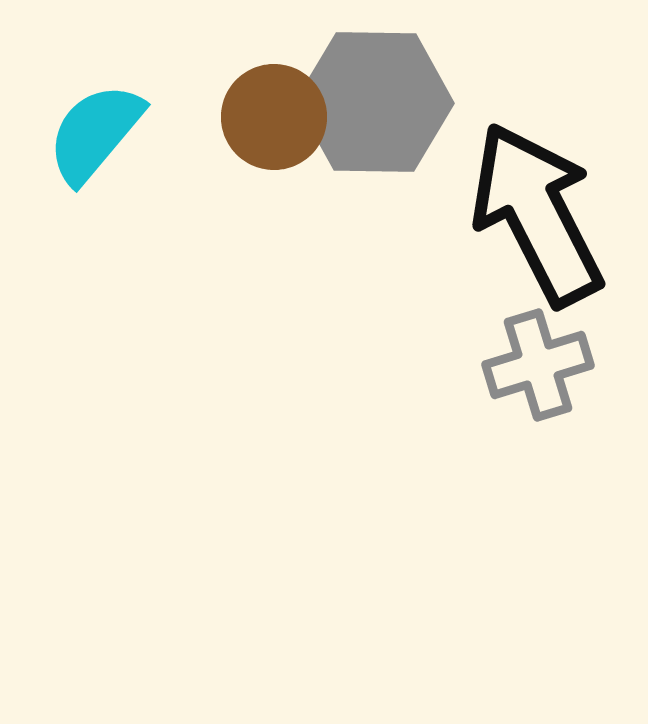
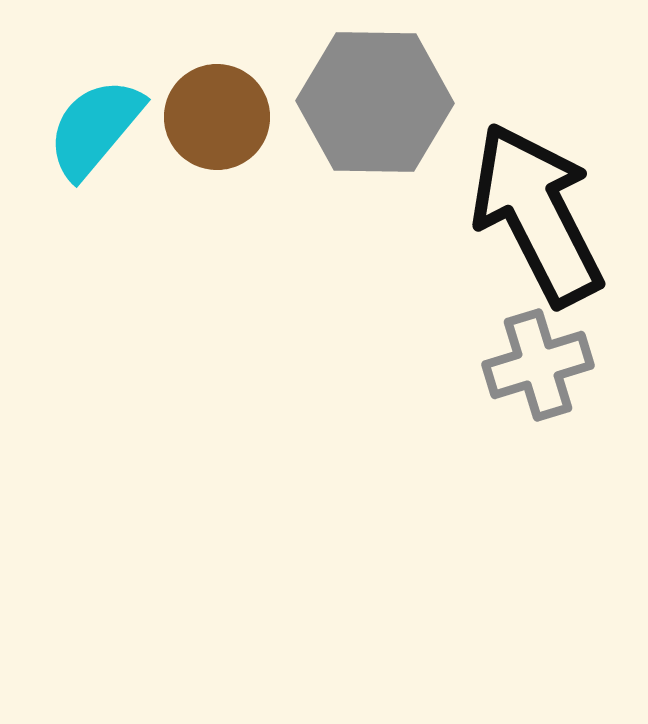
brown circle: moved 57 px left
cyan semicircle: moved 5 px up
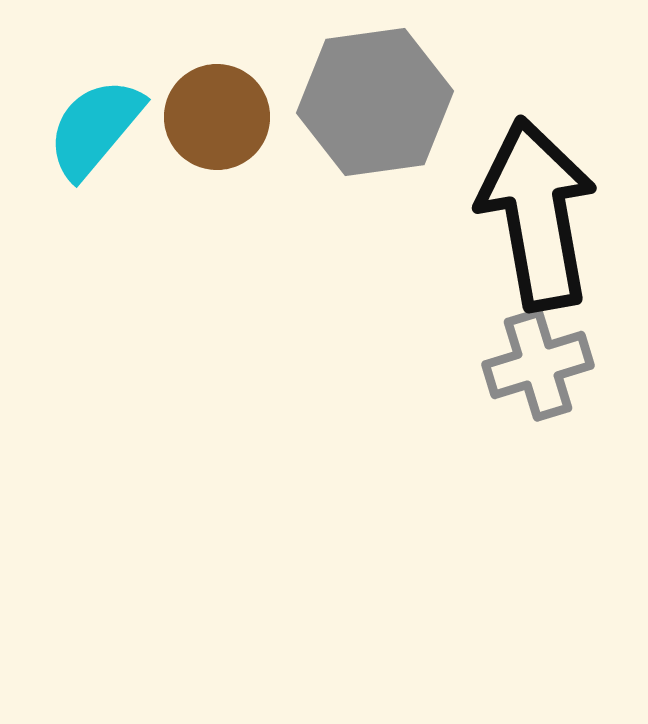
gray hexagon: rotated 9 degrees counterclockwise
black arrow: rotated 17 degrees clockwise
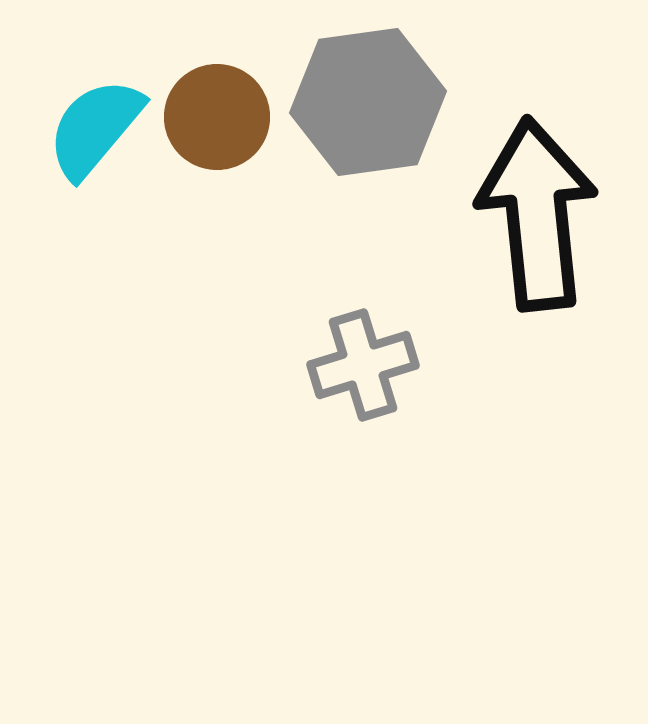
gray hexagon: moved 7 px left
black arrow: rotated 4 degrees clockwise
gray cross: moved 175 px left
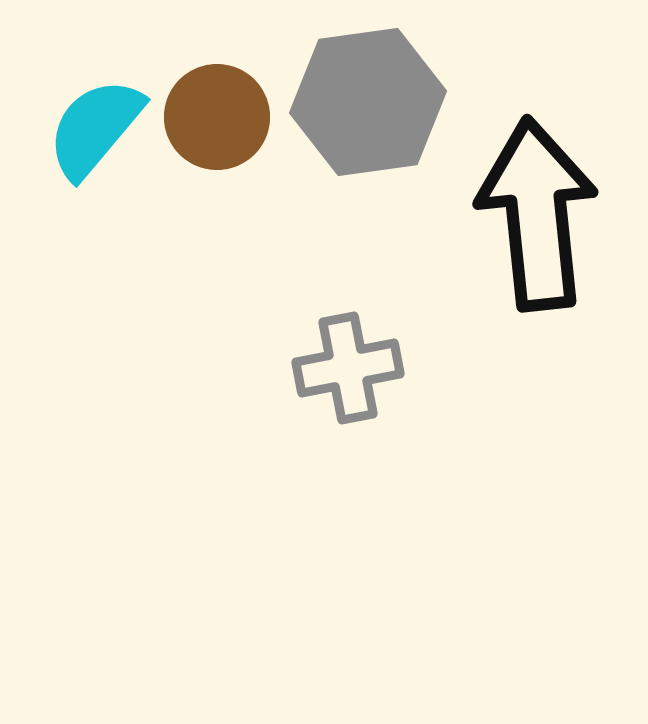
gray cross: moved 15 px left, 3 px down; rotated 6 degrees clockwise
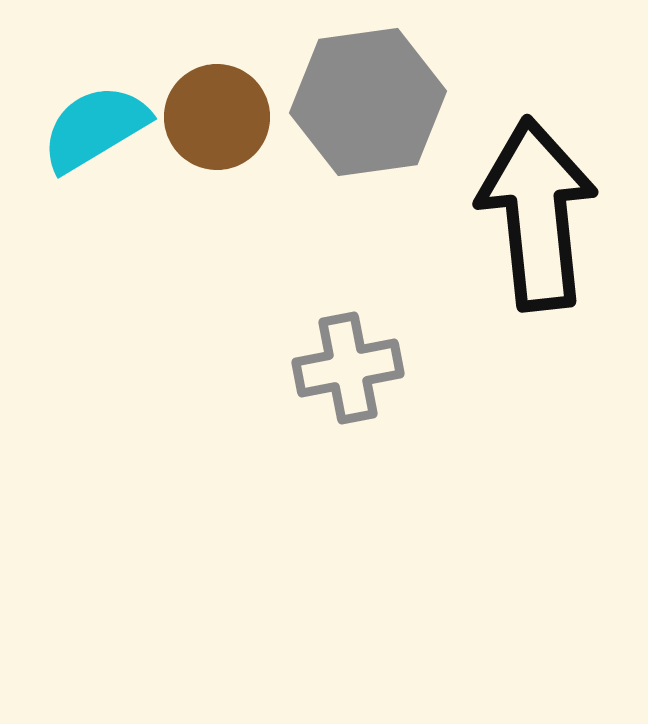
cyan semicircle: rotated 19 degrees clockwise
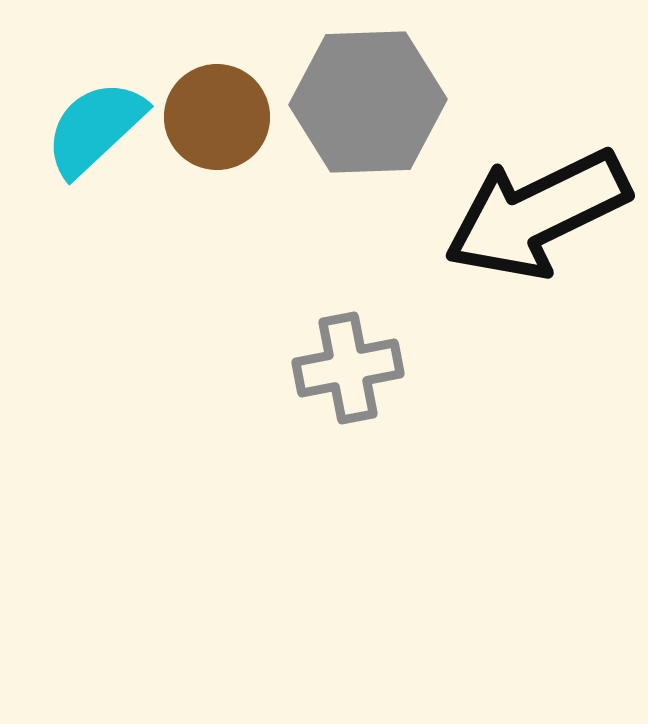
gray hexagon: rotated 6 degrees clockwise
cyan semicircle: rotated 12 degrees counterclockwise
black arrow: rotated 110 degrees counterclockwise
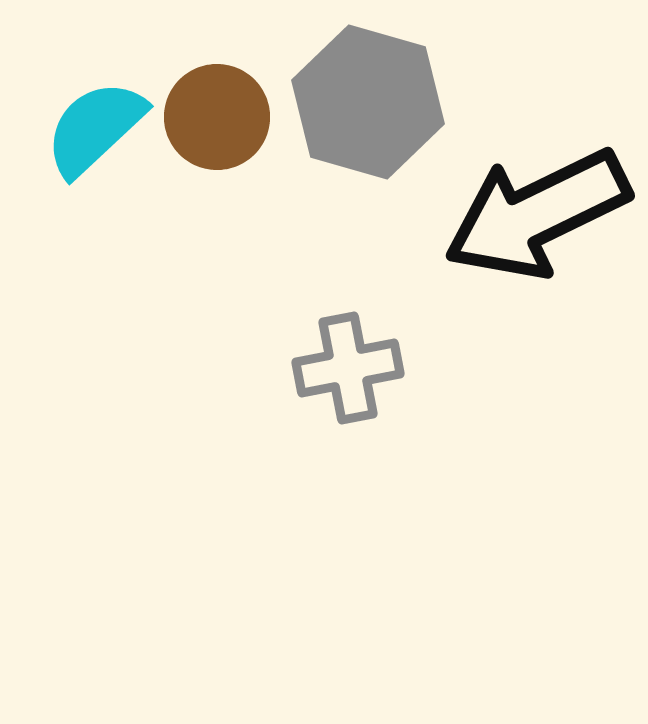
gray hexagon: rotated 18 degrees clockwise
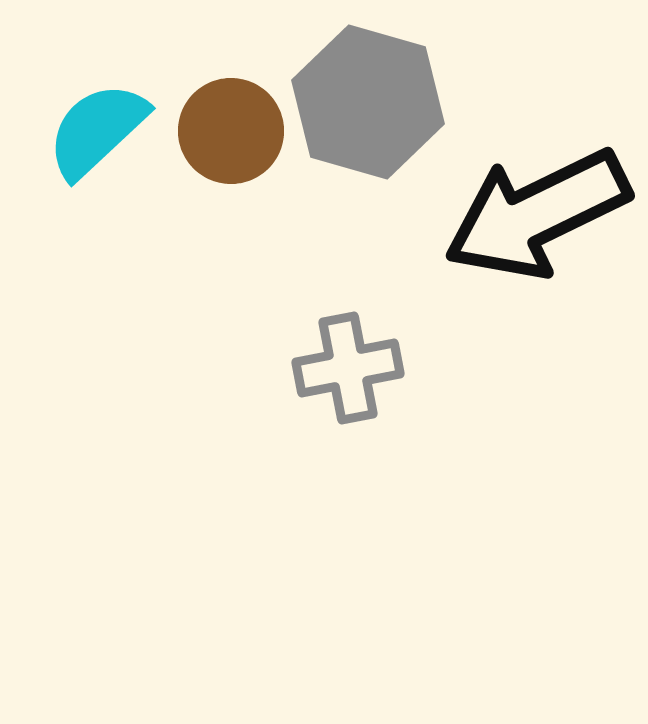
brown circle: moved 14 px right, 14 px down
cyan semicircle: moved 2 px right, 2 px down
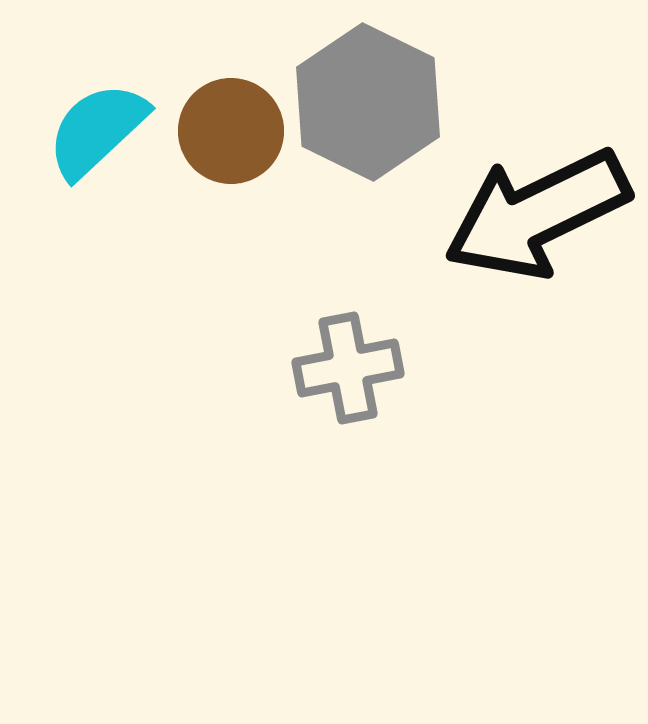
gray hexagon: rotated 10 degrees clockwise
